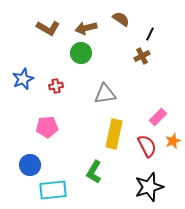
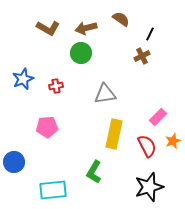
blue circle: moved 16 px left, 3 px up
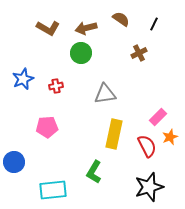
black line: moved 4 px right, 10 px up
brown cross: moved 3 px left, 3 px up
orange star: moved 3 px left, 4 px up
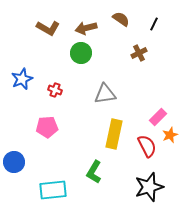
blue star: moved 1 px left
red cross: moved 1 px left, 4 px down; rotated 32 degrees clockwise
orange star: moved 2 px up
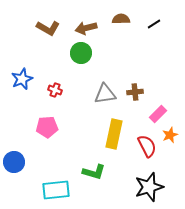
brown semicircle: rotated 36 degrees counterclockwise
black line: rotated 32 degrees clockwise
brown cross: moved 4 px left, 39 px down; rotated 21 degrees clockwise
pink rectangle: moved 3 px up
green L-shape: rotated 105 degrees counterclockwise
cyan rectangle: moved 3 px right
